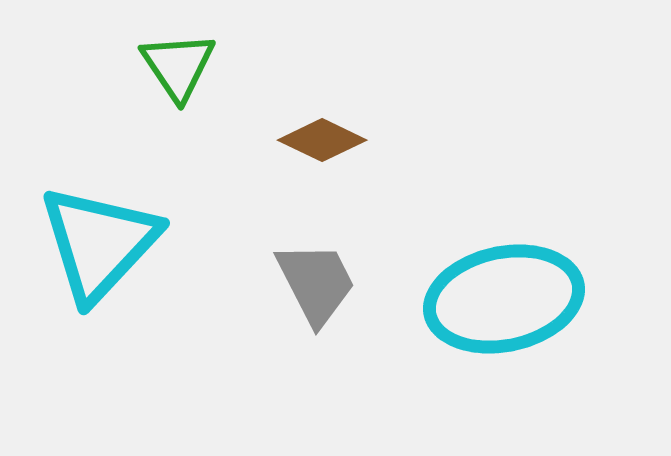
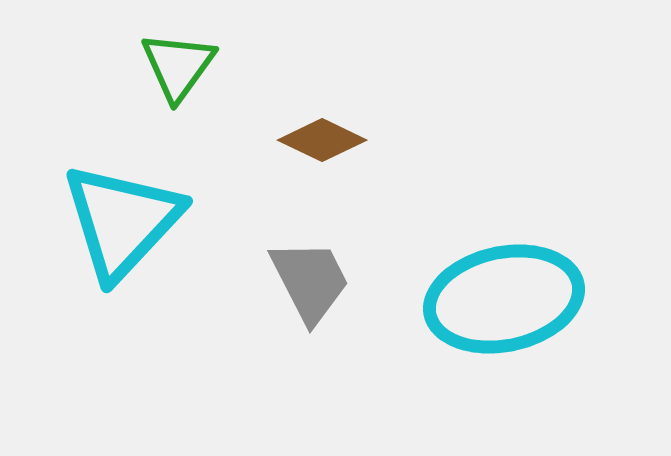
green triangle: rotated 10 degrees clockwise
cyan triangle: moved 23 px right, 22 px up
gray trapezoid: moved 6 px left, 2 px up
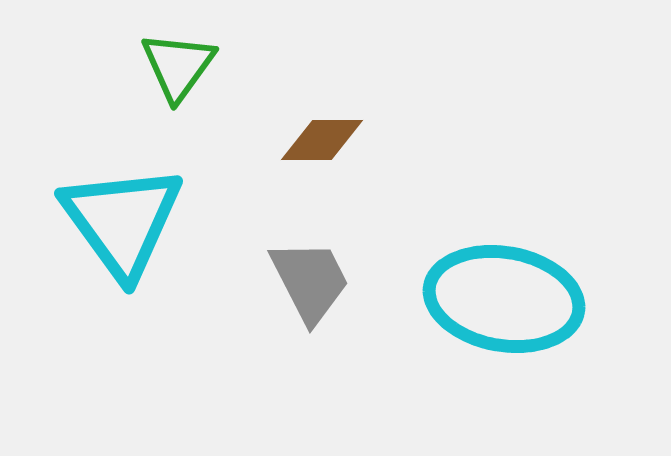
brown diamond: rotated 26 degrees counterclockwise
cyan triangle: rotated 19 degrees counterclockwise
cyan ellipse: rotated 22 degrees clockwise
